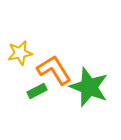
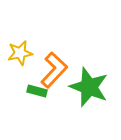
orange L-shape: rotated 75 degrees clockwise
green rectangle: rotated 42 degrees clockwise
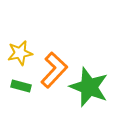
green rectangle: moved 16 px left, 5 px up
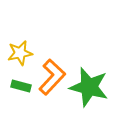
orange L-shape: moved 2 px left, 7 px down
green star: rotated 6 degrees counterclockwise
